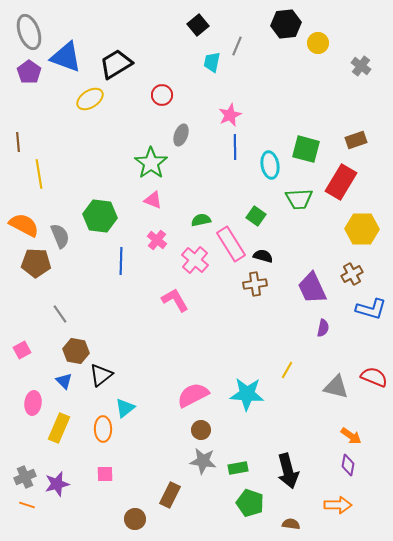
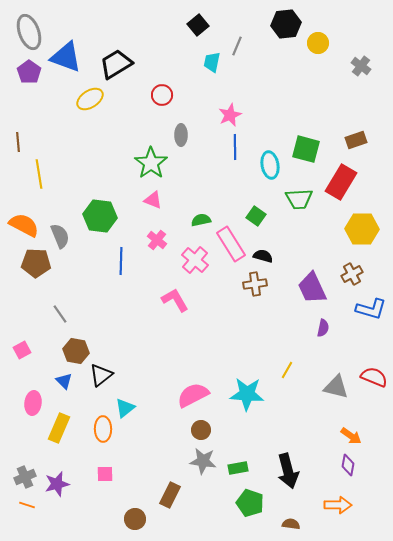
gray ellipse at (181, 135): rotated 20 degrees counterclockwise
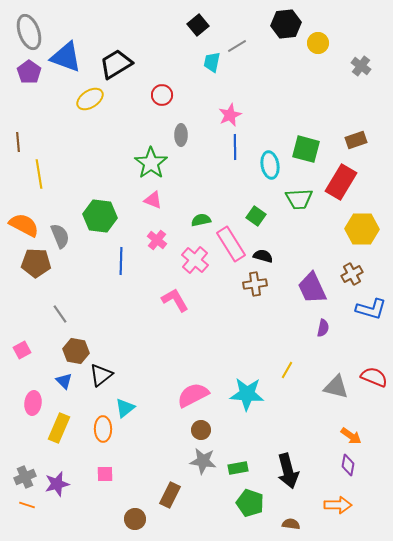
gray line at (237, 46): rotated 36 degrees clockwise
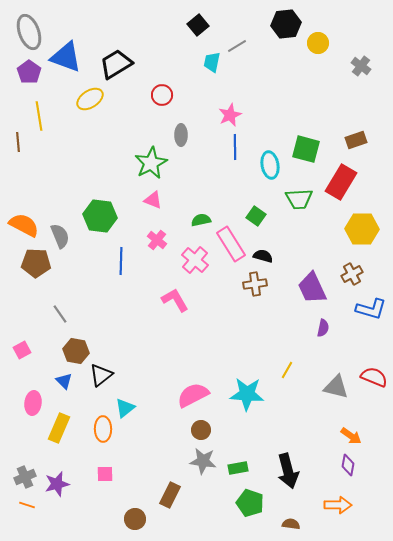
green star at (151, 163): rotated 8 degrees clockwise
yellow line at (39, 174): moved 58 px up
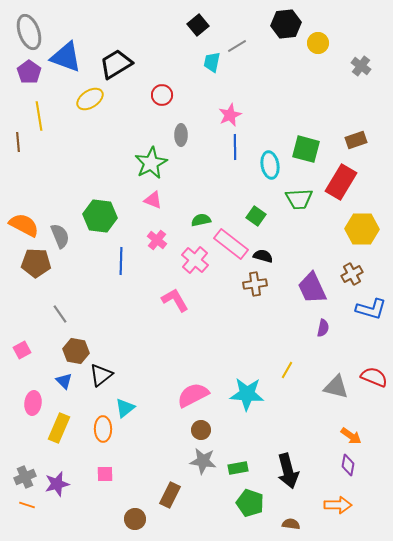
pink rectangle at (231, 244): rotated 20 degrees counterclockwise
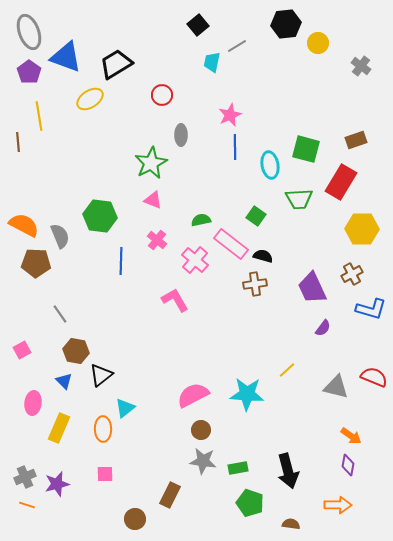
purple semicircle at (323, 328): rotated 24 degrees clockwise
yellow line at (287, 370): rotated 18 degrees clockwise
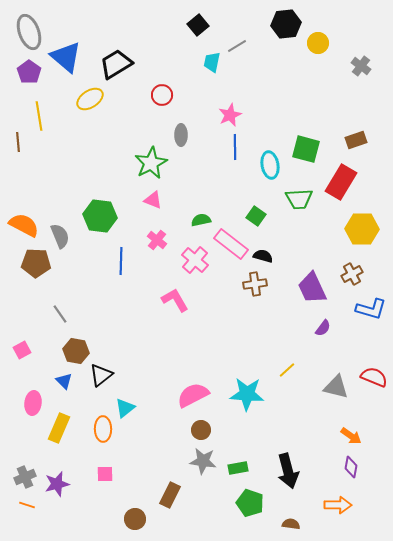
blue triangle at (66, 57): rotated 20 degrees clockwise
purple diamond at (348, 465): moved 3 px right, 2 px down
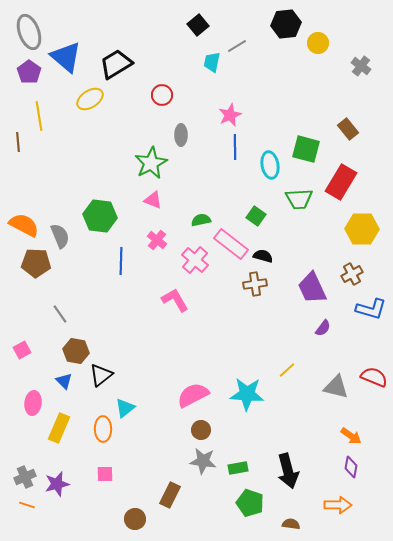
brown rectangle at (356, 140): moved 8 px left, 11 px up; rotated 70 degrees clockwise
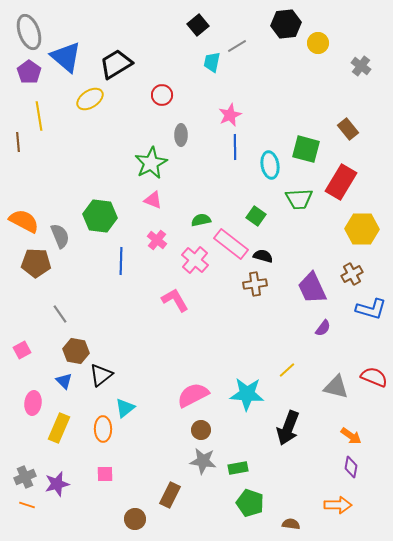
orange semicircle at (24, 225): moved 4 px up
black arrow at (288, 471): moved 43 px up; rotated 36 degrees clockwise
